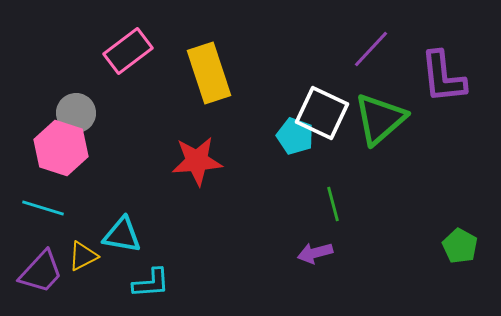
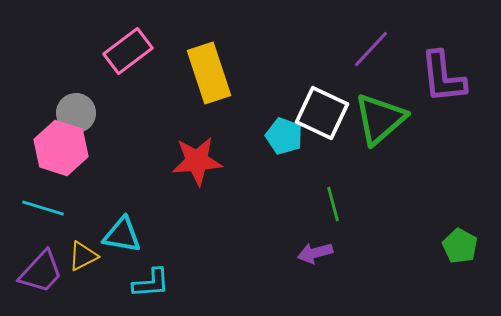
cyan pentagon: moved 11 px left
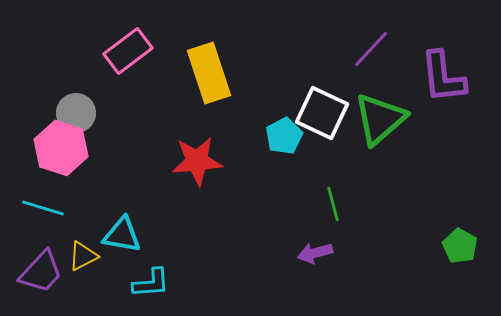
cyan pentagon: rotated 24 degrees clockwise
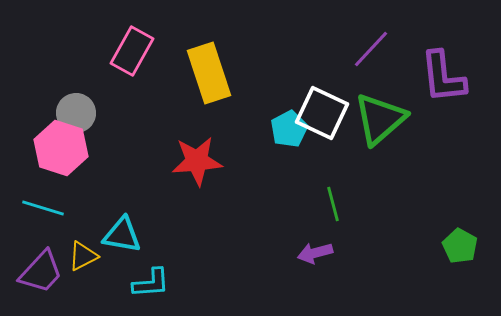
pink rectangle: moved 4 px right; rotated 24 degrees counterclockwise
cyan pentagon: moved 5 px right, 7 px up
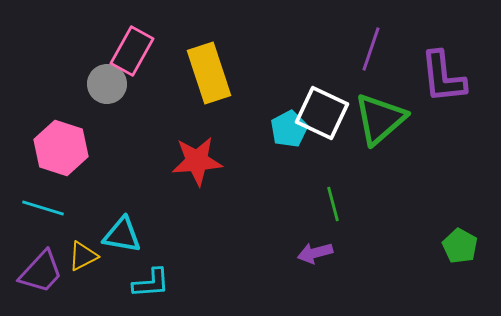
purple line: rotated 24 degrees counterclockwise
gray circle: moved 31 px right, 29 px up
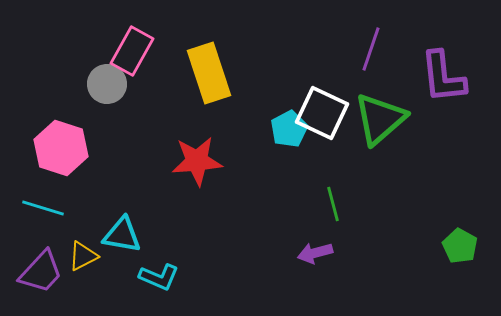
cyan L-shape: moved 8 px right, 6 px up; rotated 27 degrees clockwise
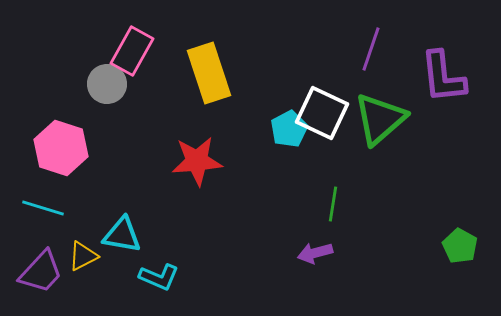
green line: rotated 24 degrees clockwise
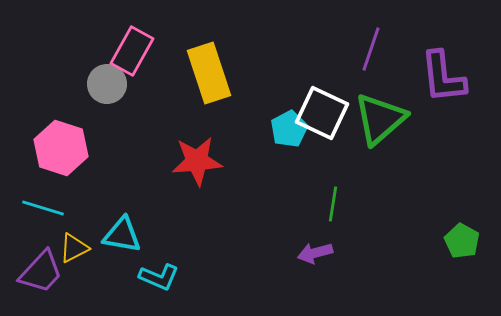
green pentagon: moved 2 px right, 5 px up
yellow triangle: moved 9 px left, 8 px up
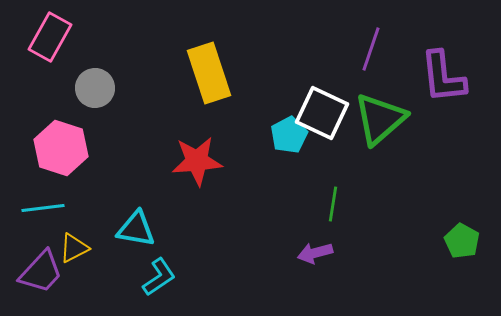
pink rectangle: moved 82 px left, 14 px up
gray circle: moved 12 px left, 4 px down
cyan pentagon: moved 6 px down
cyan line: rotated 24 degrees counterclockwise
cyan triangle: moved 14 px right, 6 px up
cyan L-shape: rotated 57 degrees counterclockwise
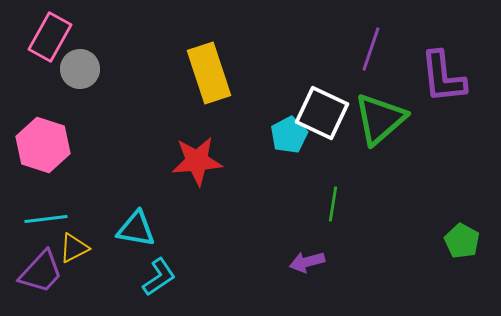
gray circle: moved 15 px left, 19 px up
pink hexagon: moved 18 px left, 3 px up
cyan line: moved 3 px right, 11 px down
purple arrow: moved 8 px left, 9 px down
